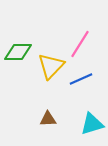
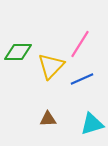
blue line: moved 1 px right
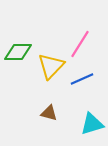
brown triangle: moved 1 px right, 6 px up; rotated 18 degrees clockwise
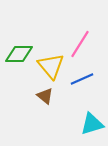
green diamond: moved 1 px right, 2 px down
yellow triangle: rotated 24 degrees counterclockwise
brown triangle: moved 4 px left, 17 px up; rotated 24 degrees clockwise
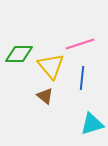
pink line: rotated 40 degrees clockwise
blue line: moved 1 px up; rotated 60 degrees counterclockwise
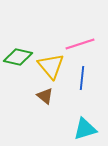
green diamond: moved 1 px left, 3 px down; rotated 12 degrees clockwise
cyan triangle: moved 7 px left, 5 px down
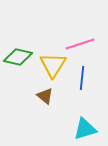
yellow triangle: moved 2 px right, 1 px up; rotated 12 degrees clockwise
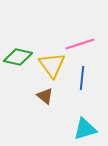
yellow triangle: moved 1 px left; rotated 8 degrees counterclockwise
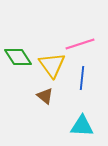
green diamond: rotated 44 degrees clockwise
cyan triangle: moved 3 px left, 3 px up; rotated 20 degrees clockwise
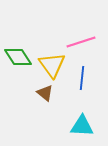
pink line: moved 1 px right, 2 px up
brown triangle: moved 3 px up
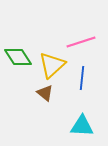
yellow triangle: rotated 24 degrees clockwise
